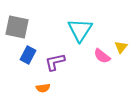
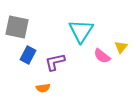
cyan triangle: moved 1 px right, 1 px down
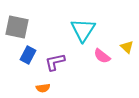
cyan triangle: moved 2 px right, 1 px up
yellow triangle: moved 6 px right; rotated 24 degrees counterclockwise
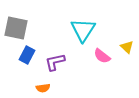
gray square: moved 1 px left, 1 px down
blue rectangle: moved 1 px left
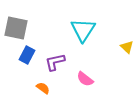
pink semicircle: moved 17 px left, 23 px down
orange semicircle: rotated 136 degrees counterclockwise
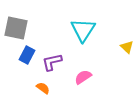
purple L-shape: moved 3 px left
pink semicircle: moved 2 px left, 2 px up; rotated 108 degrees clockwise
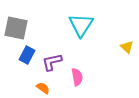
cyan triangle: moved 2 px left, 5 px up
pink semicircle: moved 6 px left; rotated 114 degrees clockwise
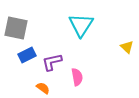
blue rectangle: rotated 36 degrees clockwise
